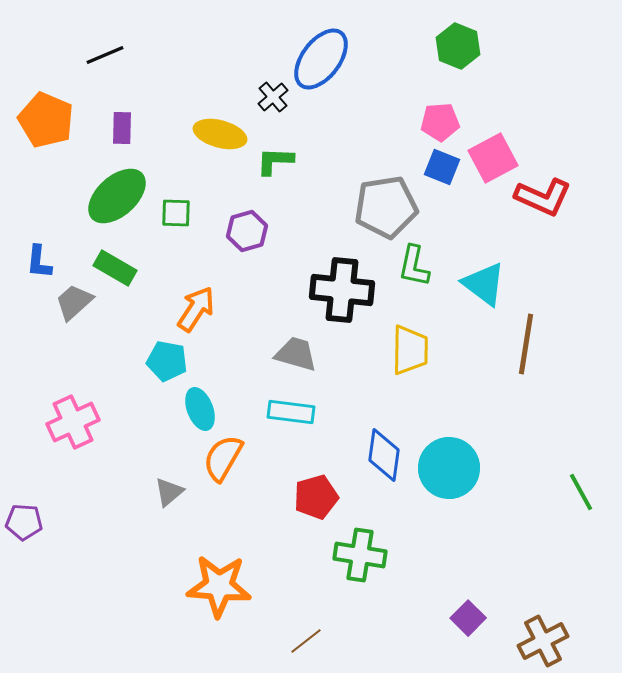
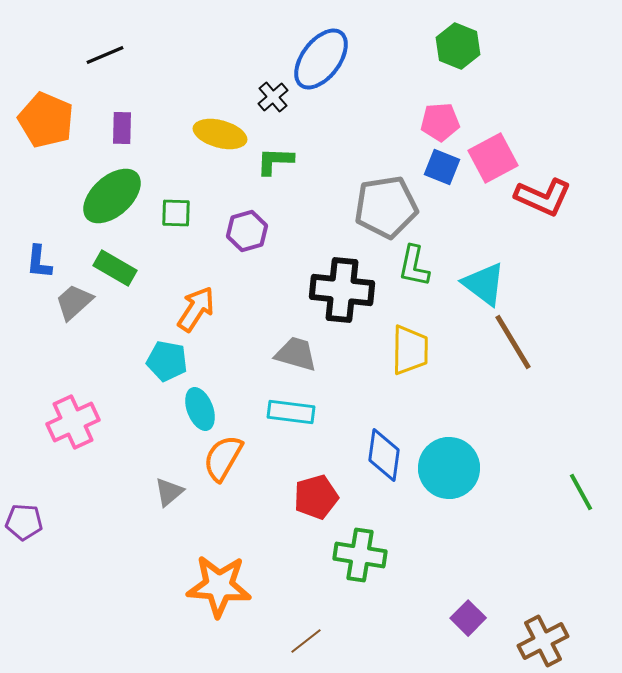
green ellipse at (117, 196): moved 5 px left
brown line at (526, 344): moved 13 px left, 2 px up; rotated 40 degrees counterclockwise
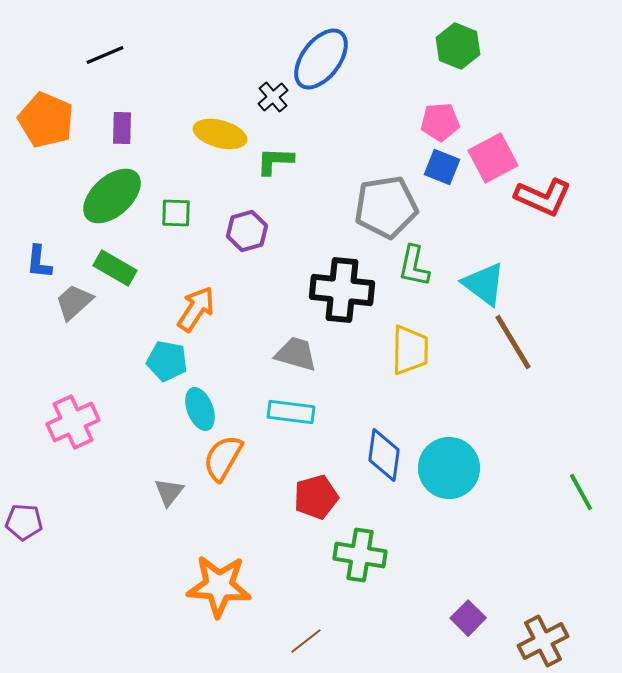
gray triangle at (169, 492): rotated 12 degrees counterclockwise
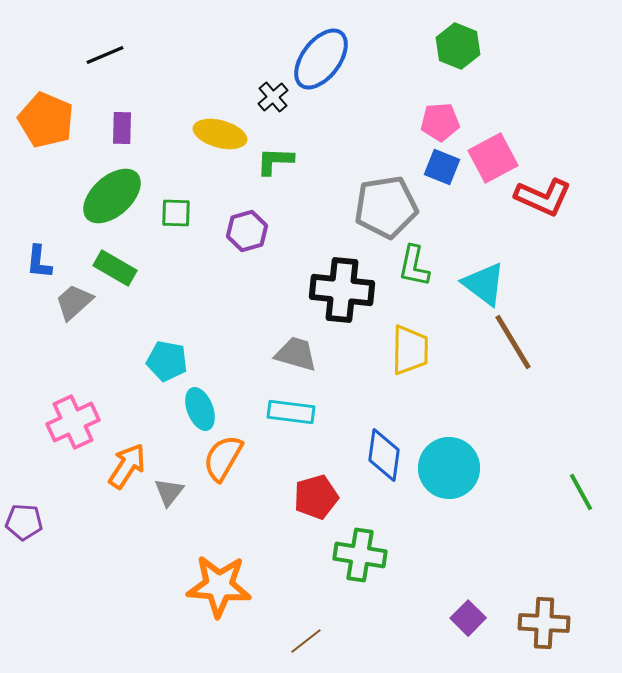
orange arrow at (196, 309): moved 69 px left, 157 px down
brown cross at (543, 641): moved 1 px right, 18 px up; rotated 30 degrees clockwise
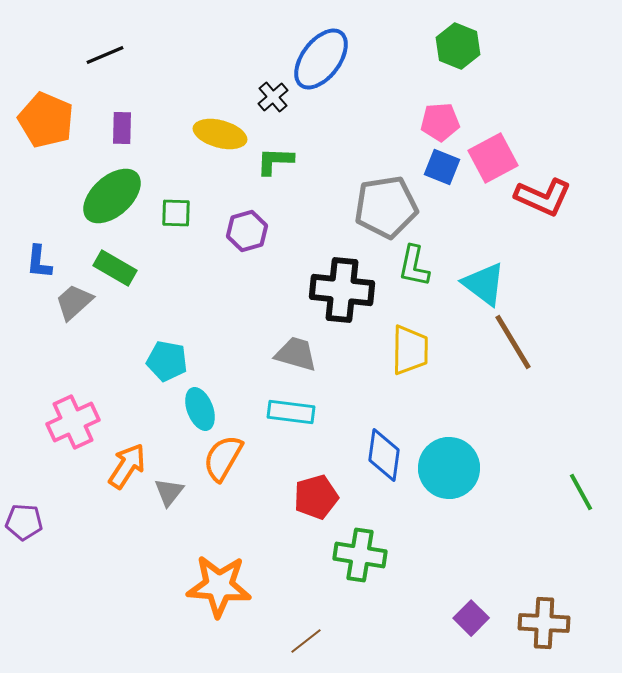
purple square at (468, 618): moved 3 px right
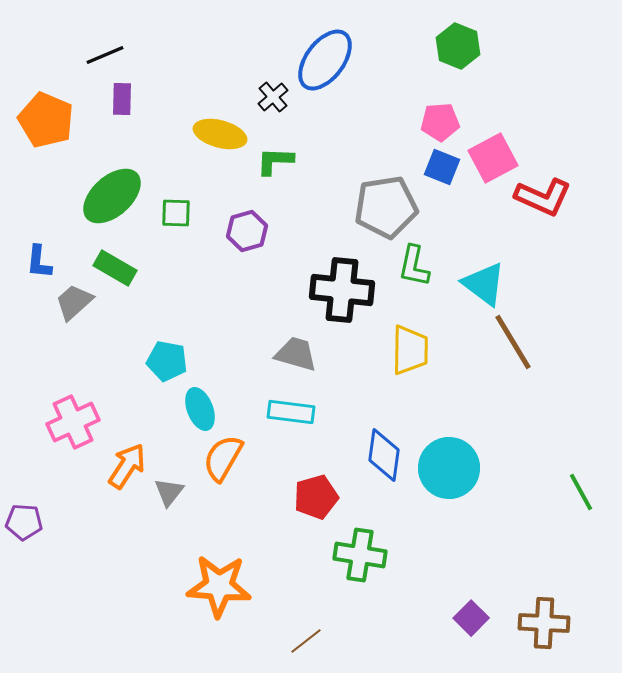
blue ellipse at (321, 59): moved 4 px right, 1 px down
purple rectangle at (122, 128): moved 29 px up
